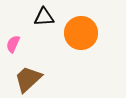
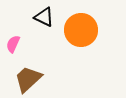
black triangle: rotated 30 degrees clockwise
orange circle: moved 3 px up
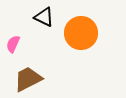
orange circle: moved 3 px down
brown trapezoid: rotated 16 degrees clockwise
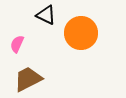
black triangle: moved 2 px right, 2 px up
pink semicircle: moved 4 px right
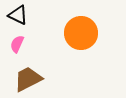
black triangle: moved 28 px left
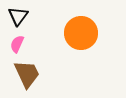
black triangle: moved 1 px down; rotated 40 degrees clockwise
brown trapezoid: moved 1 px left, 5 px up; rotated 92 degrees clockwise
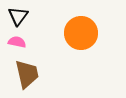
pink semicircle: moved 2 px up; rotated 78 degrees clockwise
brown trapezoid: rotated 12 degrees clockwise
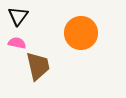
pink semicircle: moved 1 px down
brown trapezoid: moved 11 px right, 8 px up
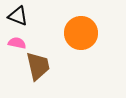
black triangle: rotated 45 degrees counterclockwise
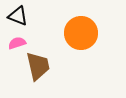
pink semicircle: rotated 30 degrees counterclockwise
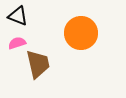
brown trapezoid: moved 2 px up
